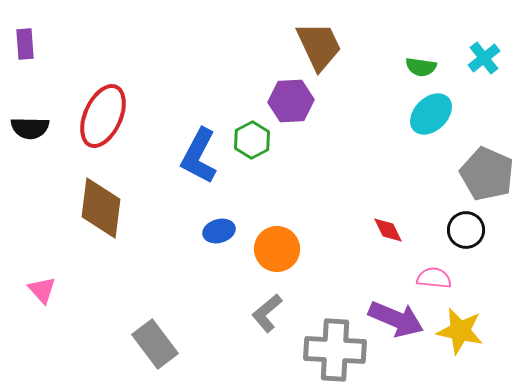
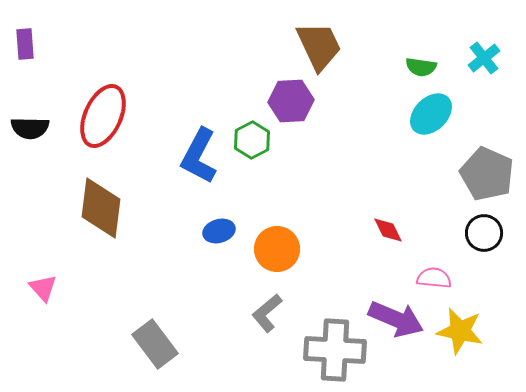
black circle: moved 18 px right, 3 px down
pink triangle: moved 1 px right, 2 px up
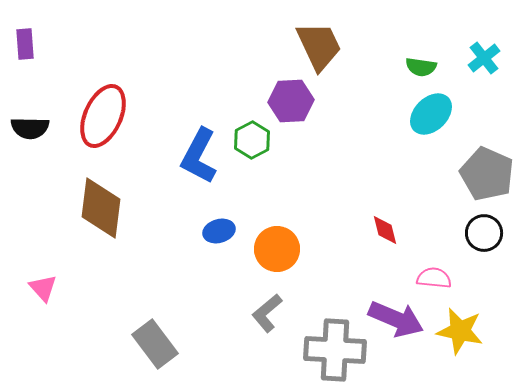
red diamond: moved 3 px left; rotated 12 degrees clockwise
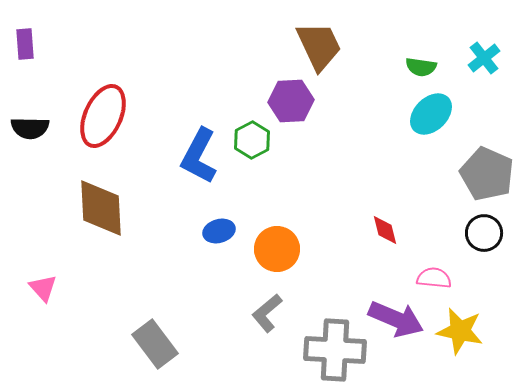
brown diamond: rotated 10 degrees counterclockwise
